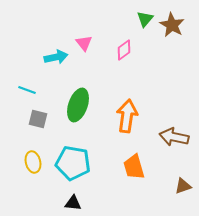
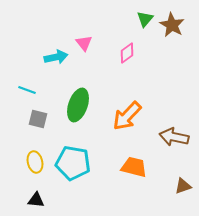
pink diamond: moved 3 px right, 3 px down
orange arrow: rotated 144 degrees counterclockwise
yellow ellipse: moved 2 px right
orange trapezoid: rotated 120 degrees clockwise
black triangle: moved 37 px left, 3 px up
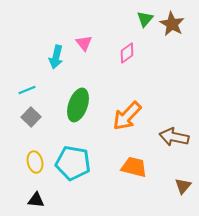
brown star: moved 1 px up
cyan arrow: rotated 115 degrees clockwise
cyan line: rotated 42 degrees counterclockwise
gray square: moved 7 px left, 2 px up; rotated 30 degrees clockwise
brown triangle: rotated 30 degrees counterclockwise
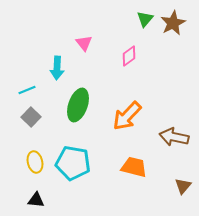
brown star: moved 1 px right, 1 px up; rotated 15 degrees clockwise
pink diamond: moved 2 px right, 3 px down
cyan arrow: moved 1 px right, 11 px down; rotated 10 degrees counterclockwise
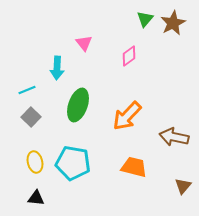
black triangle: moved 2 px up
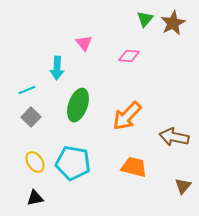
pink diamond: rotated 40 degrees clockwise
yellow ellipse: rotated 20 degrees counterclockwise
black triangle: moved 1 px left; rotated 18 degrees counterclockwise
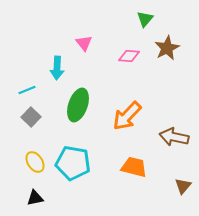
brown star: moved 6 px left, 25 px down
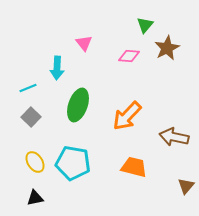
green triangle: moved 6 px down
cyan line: moved 1 px right, 2 px up
brown triangle: moved 3 px right
